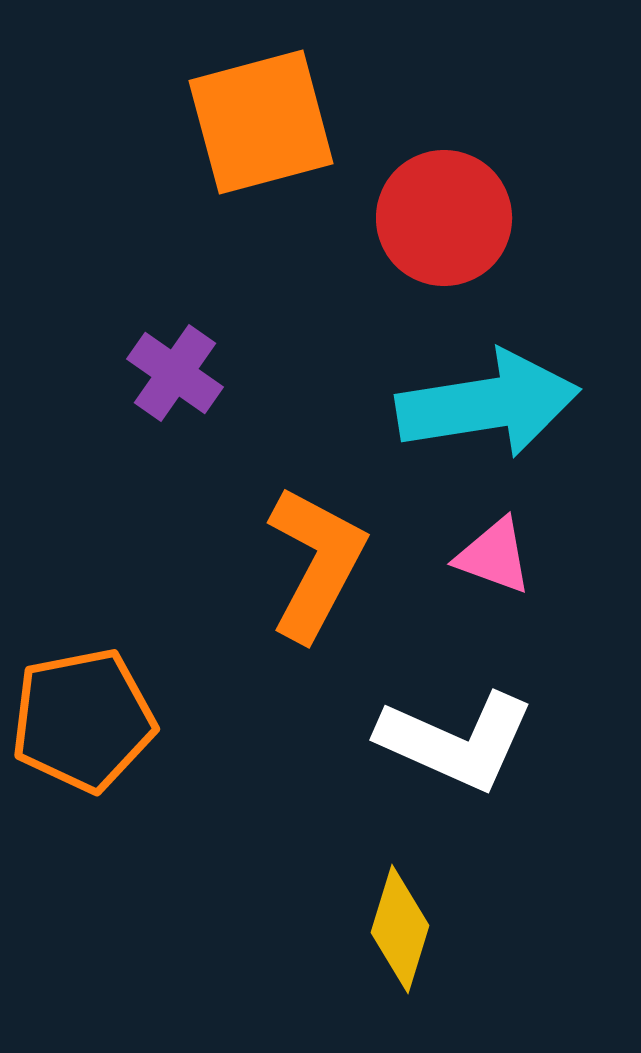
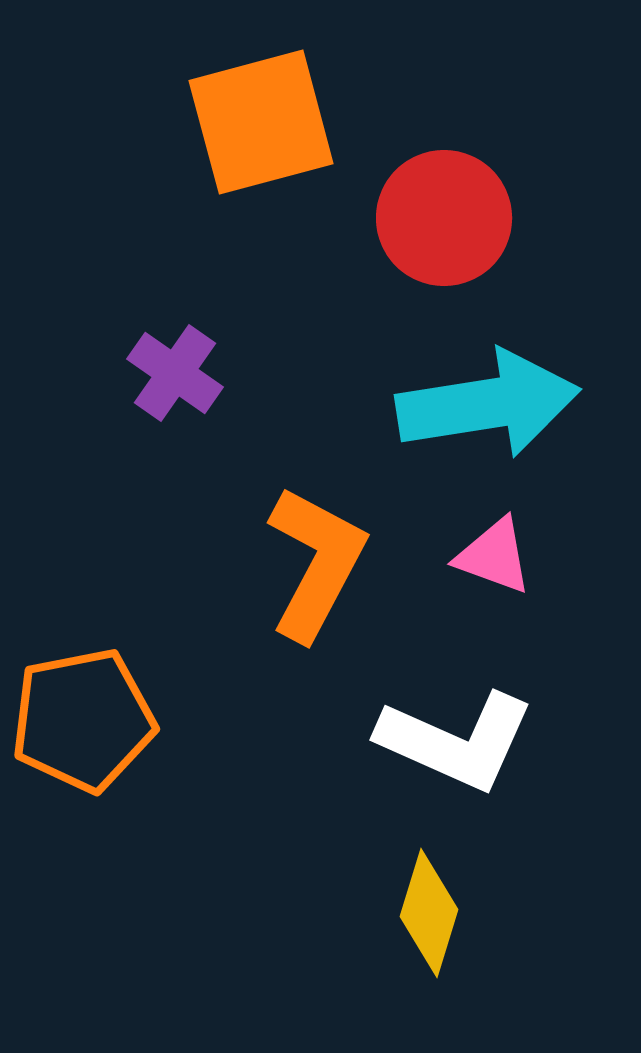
yellow diamond: moved 29 px right, 16 px up
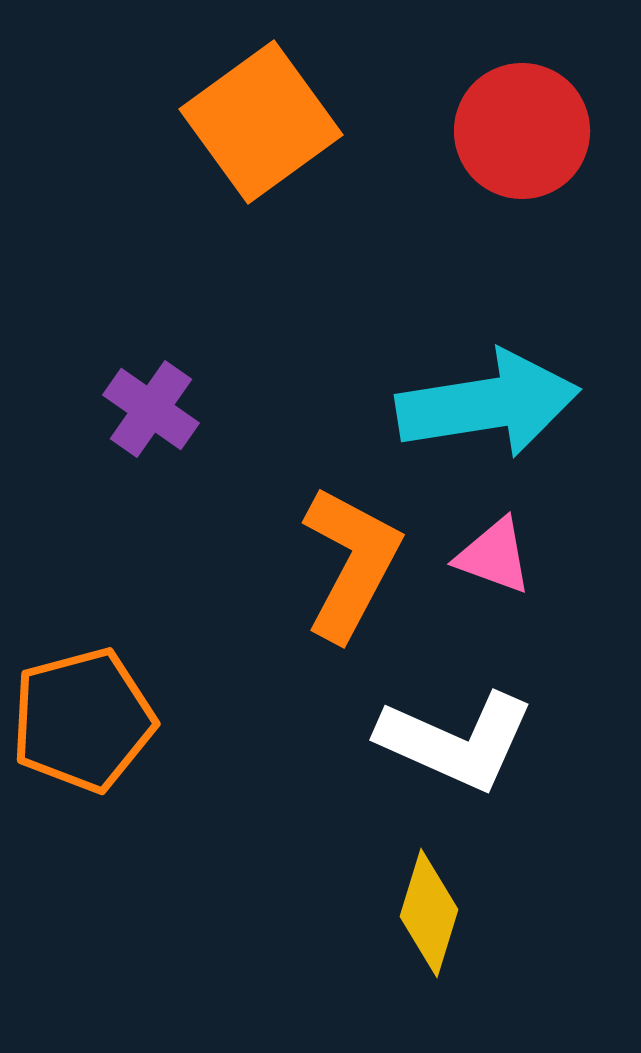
orange square: rotated 21 degrees counterclockwise
red circle: moved 78 px right, 87 px up
purple cross: moved 24 px left, 36 px down
orange L-shape: moved 35 px right
orange pentagon: rotated 4 degrees counterclockwise
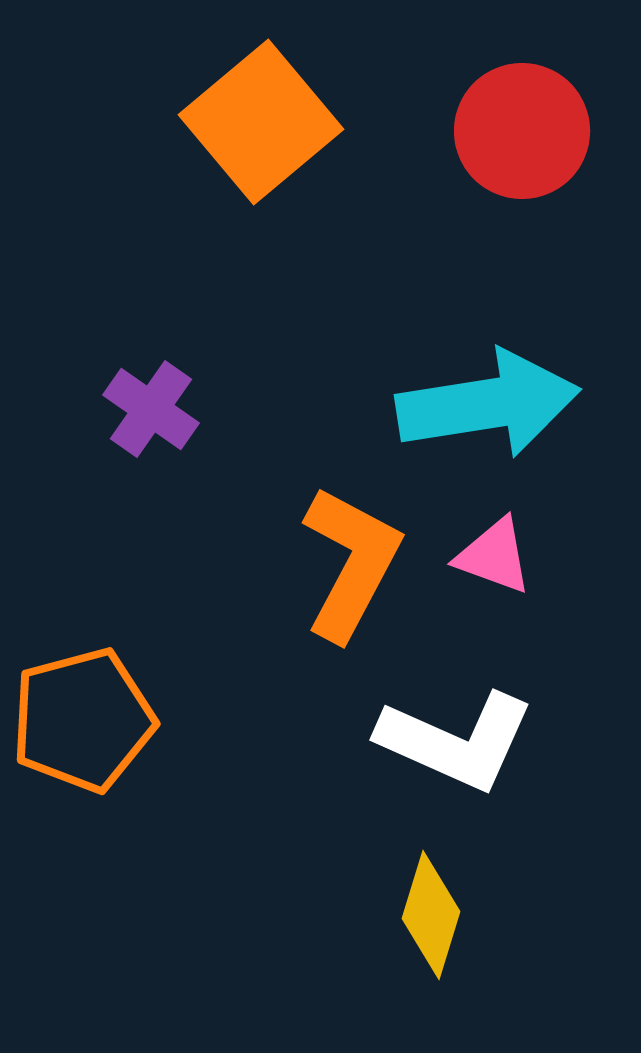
orange square: rotated 4 degrees counterclockwise
yellow diamond: moved 2 px right, 2 px down
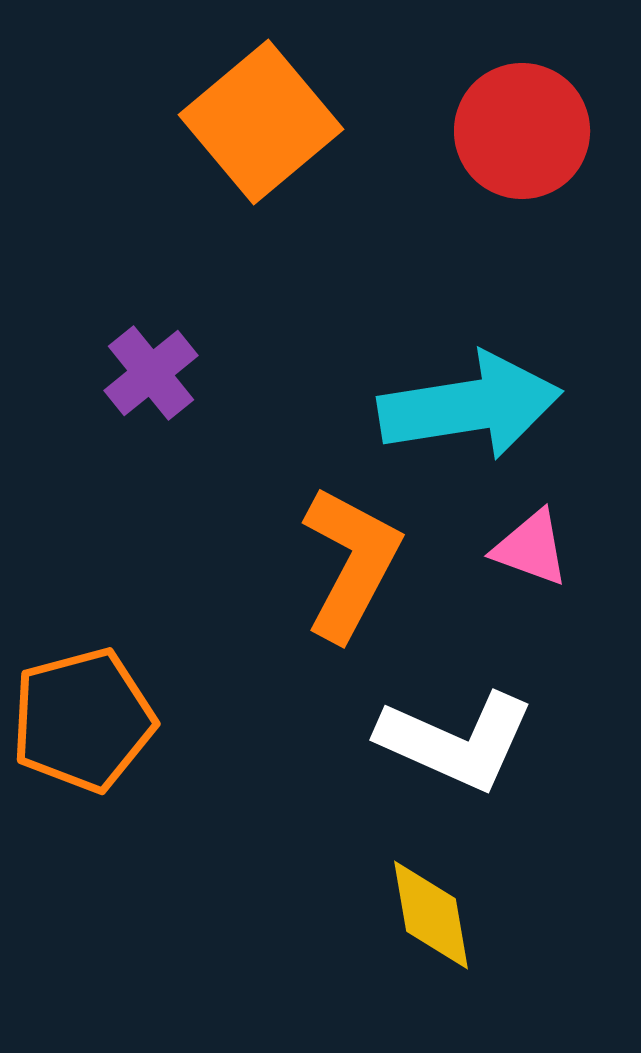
cyan arrow: moved 18 px left, 2 px down
purple cross: moved 36 px up; rotated 16 degrees clockwise
pink triangle: moved 37 px right, 8 px up
yellow diamond: rotated 27 degrees counterclockwise
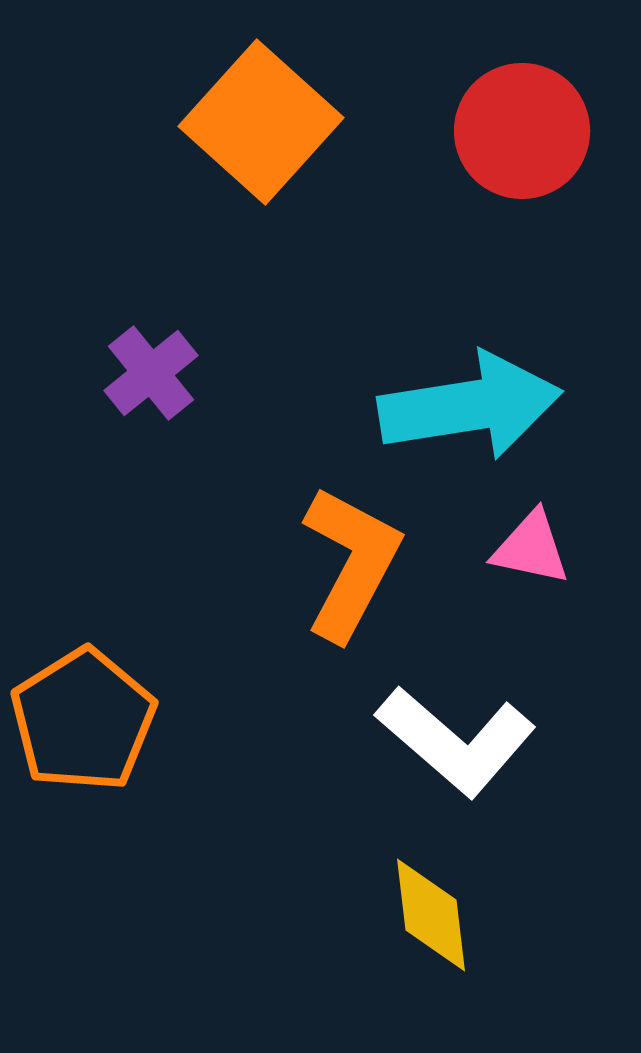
orange square: rotated 8 degrees counterclockwise
pink triangle: rotated 8 degrees counterclockwise
orange pentagon: rotated 17 degrees counterclockwise
white L-shape: rotated 17 degrees clockwise
yellow diamond: rotated 3 degrees clockwise
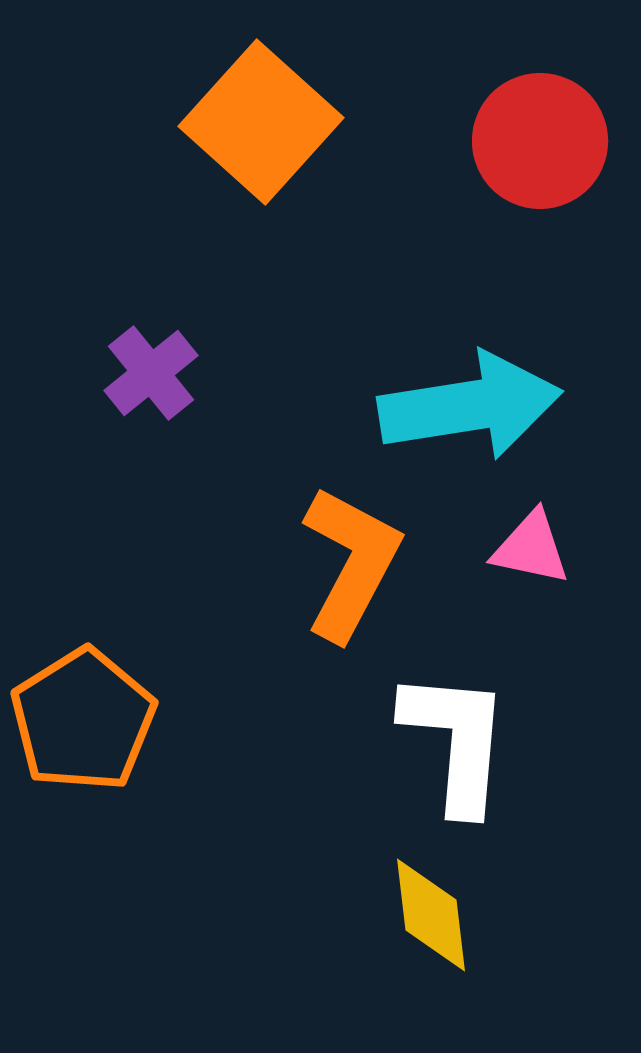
red circle: moved 18 px right, 10 px down
white L-shape: rotated 126 degrees counterclockwise
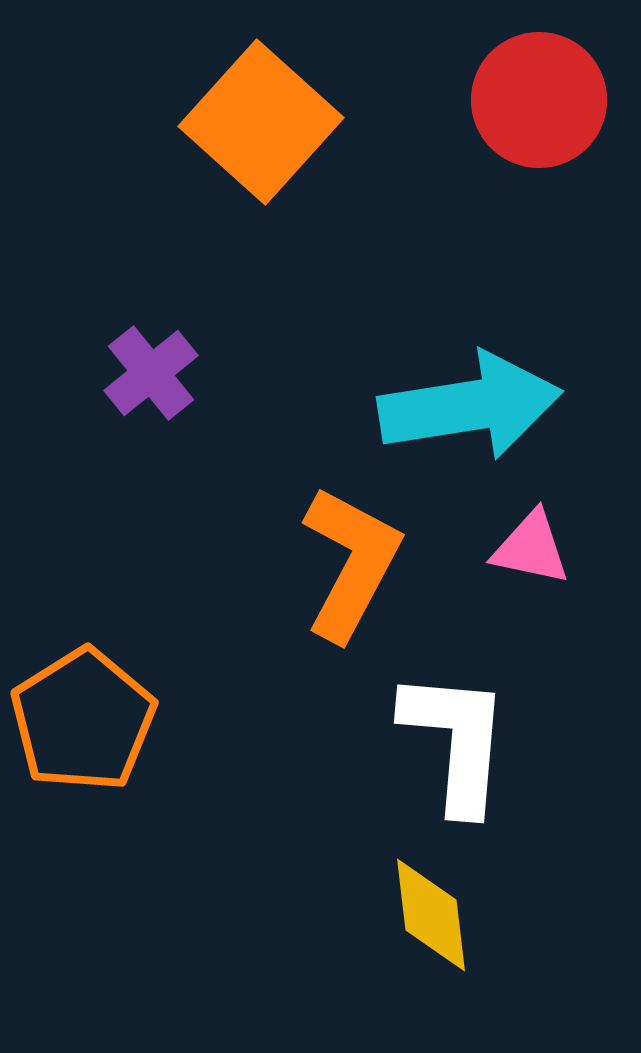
red circle: moved 1 px left, 41 px up
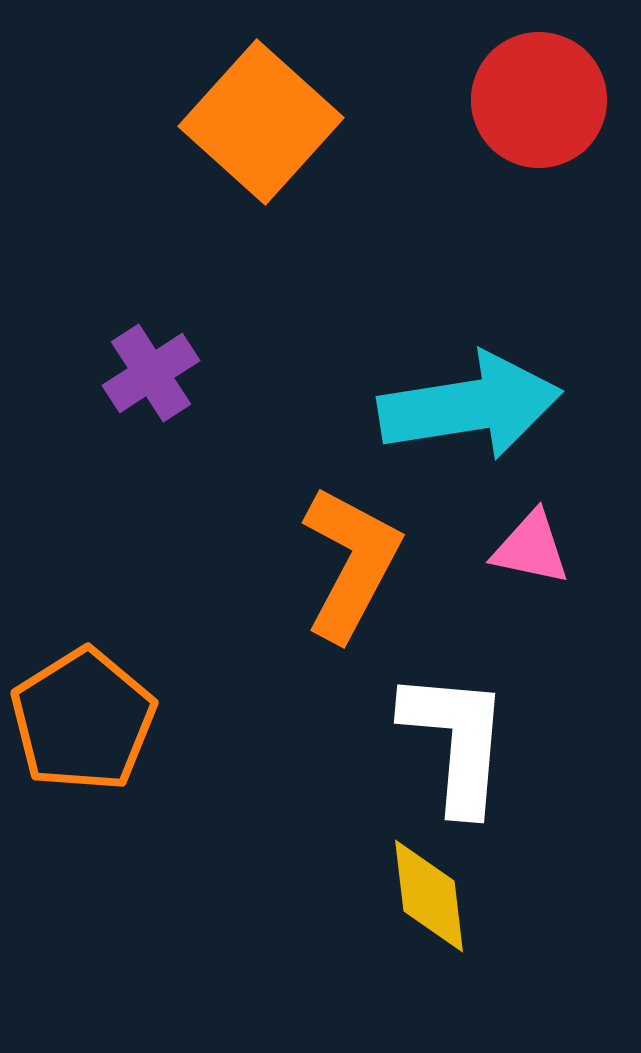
purple cross: rotated 6 degrees clockwise
yellow diamond: moved 2 px left, 19 px up
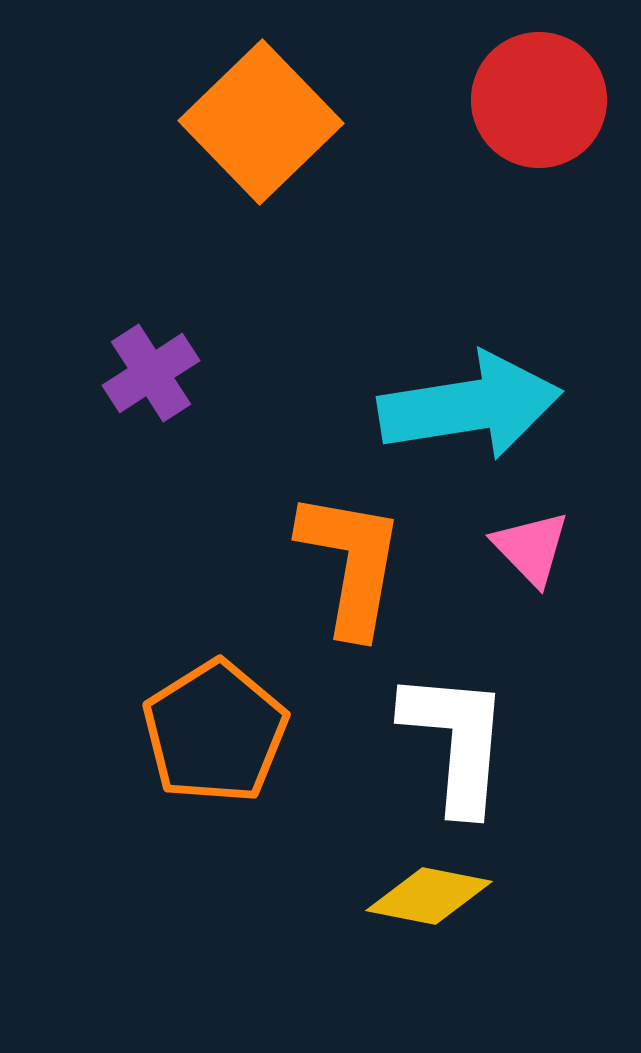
orange square: rotated 4 degrees clockwise
pink triangle: rotated 34 degrees clockwise
orange L-shape: rotated 18 degrees counterclockwise
orange pentagon: moved 132 px right, 12 px down
yellow diamond: rotated 72 degrees counterclockwise
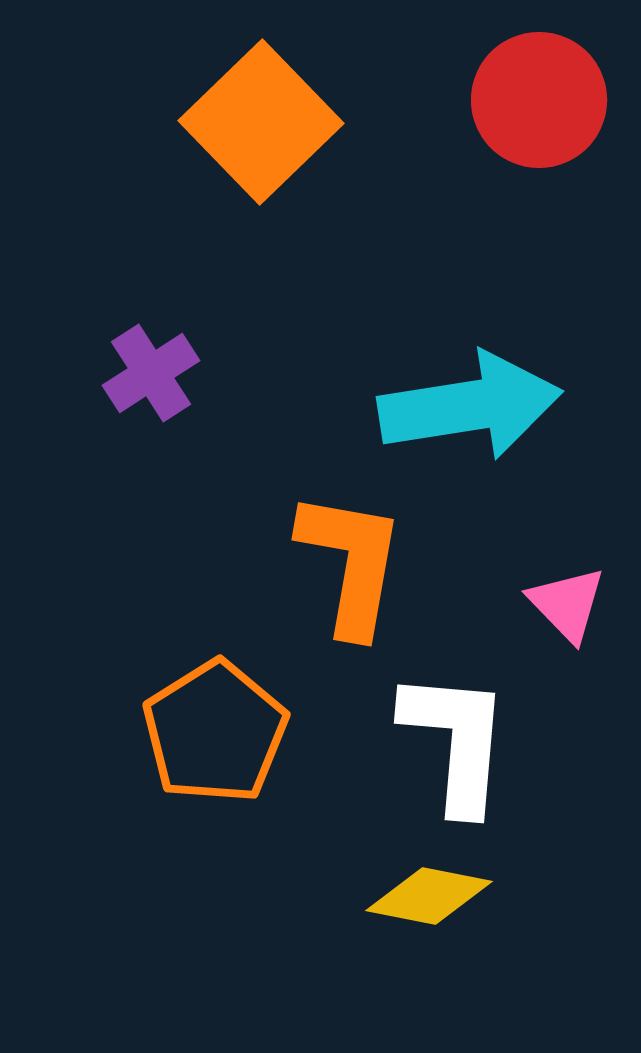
pink triangle: moved 36 px right, 56 px down
